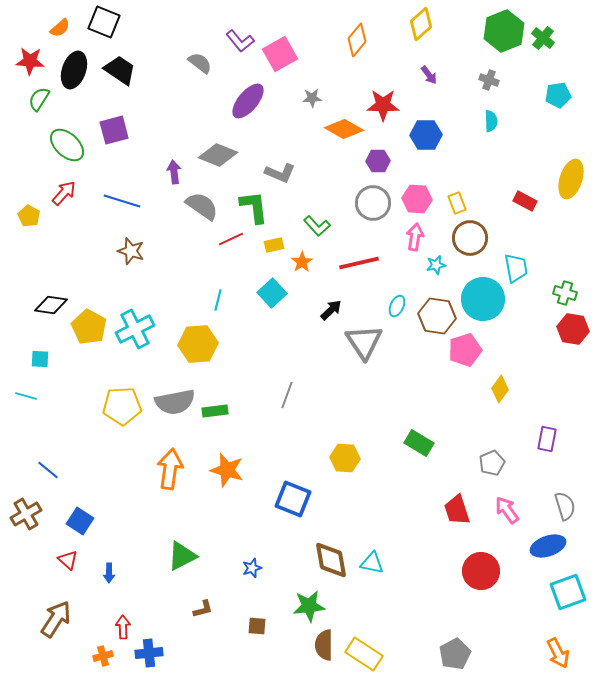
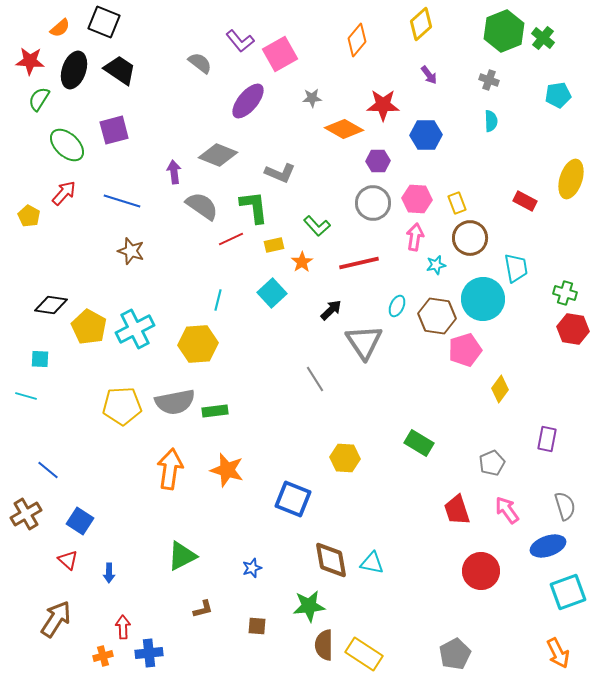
gray line at (287, 395): moved 28 px right, 16 px up; rotated 52 degrees counterclockwise
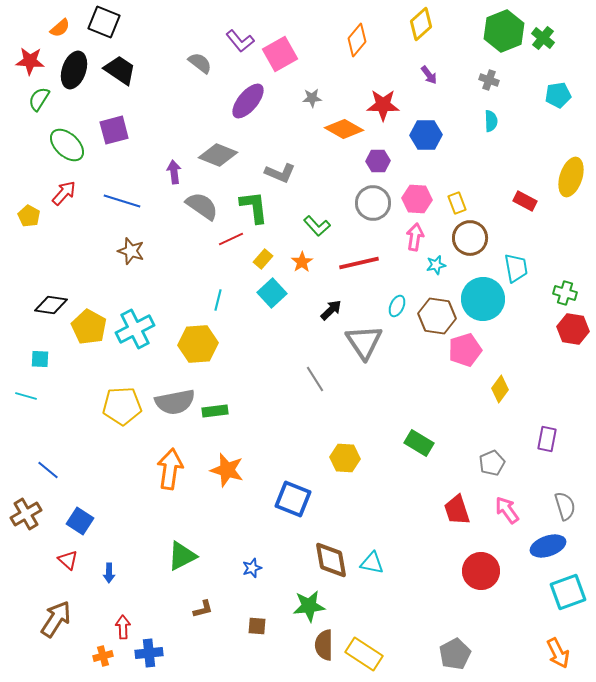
yellow ellipse at (571, 179): moved 2 px up
yellow rectangle at (274, 245): moved 11 px left, 14 px down; rotated 36 degrees counterclockwise
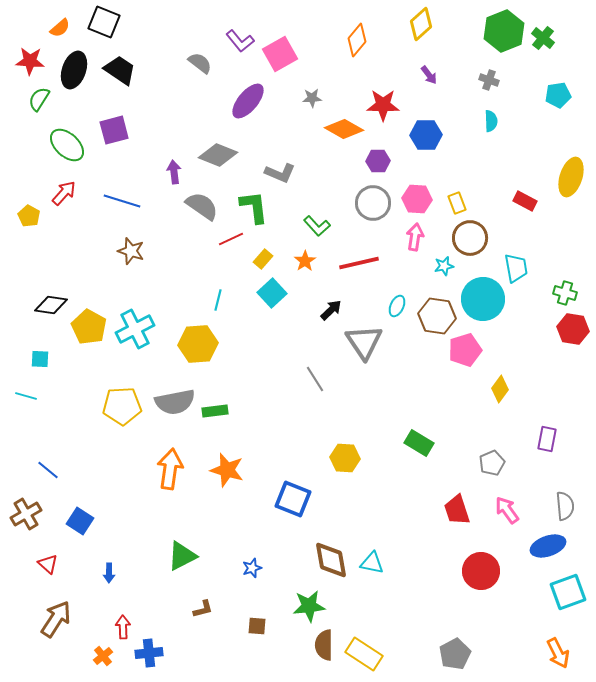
orange star at (302, 262): moved 3 px right, 1 px up
cyan star at (436, 265): moved 8 px right, 1 px down
gray semicircle at (565, 506): rotated 12 degrees clockwise
red triangle at (68, 560): moved 20 px left, 4 px down
orange cross at (103, 656): rotated 24 degrees counterclockwise
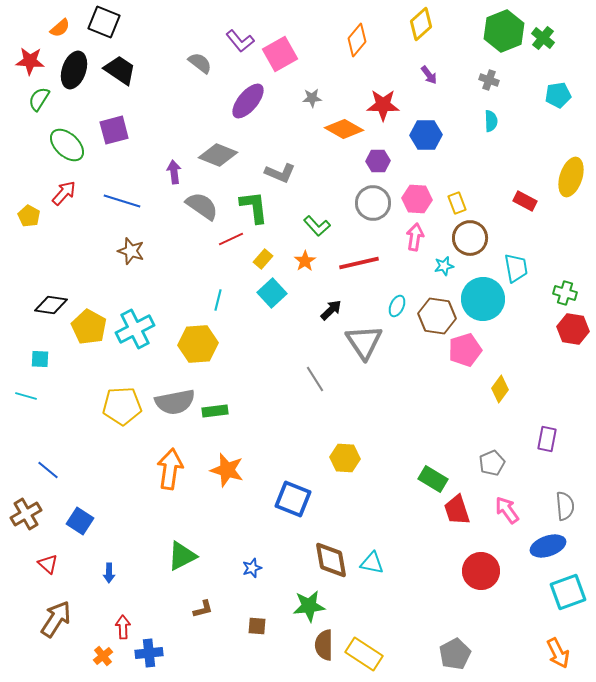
green rectangle at (419, 443): moved 14 px right, 36 px down
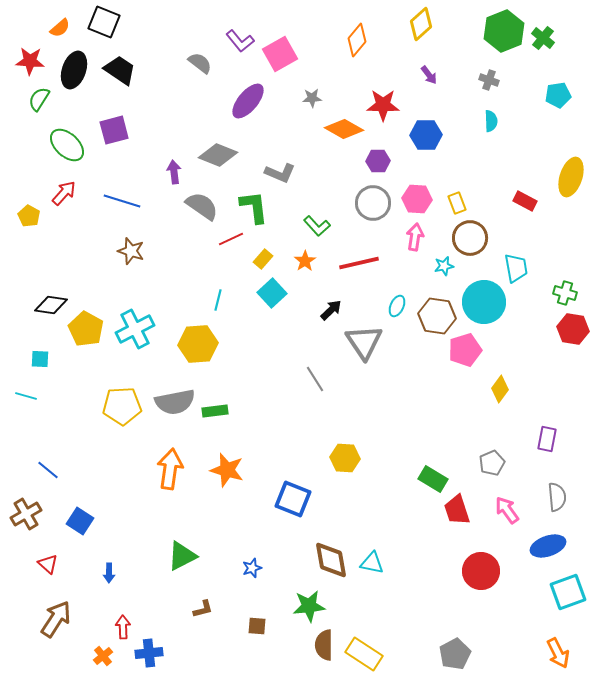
cyan circle at (483, 299): moved 1 px right, 3 px down
yellow pentagon at (89, 327): moved 3 px left, 2 px down
gray semicircle at (565, 506): moved 8 px left, 9 px up
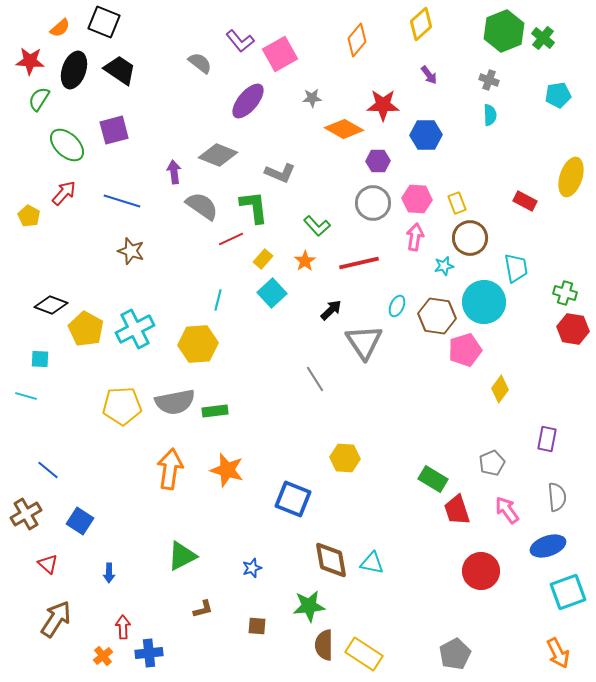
cyan semicircle at (491, 121): moved 1 px left, 6 px up
black diamond at (51, 305): rotated 12 degrees clockwise
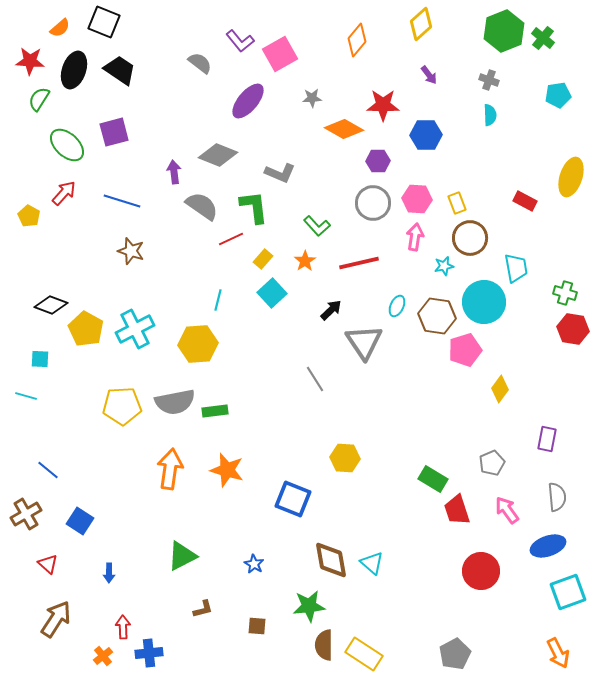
purple square at (114, 130): moved 2 px down
cyan triangle at (372, 563): rotated 30 degrees clockwise
blue star at (252, 568): moved 2 px right, 4 px up; rotated 24 degrees counterclockwise
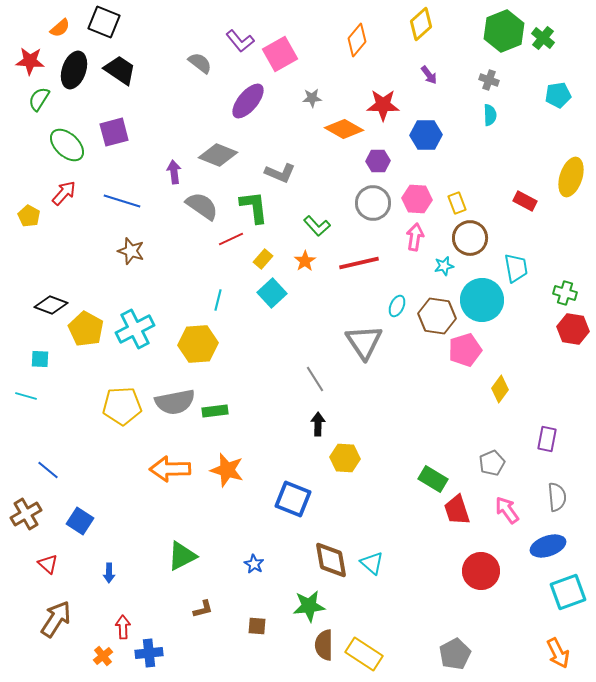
cyan circle at (484, 302): moved 2 px left, 2 px up
black arrow at (331, 310): moved 13 px left, 114 px down; rotated 45 degrees counterclockwise
orange arrow at (170, 469): rotated 99 degrees counterclockwise
